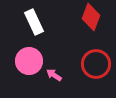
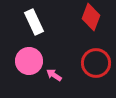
red circle: moved 1 px up
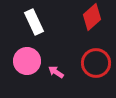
red diamond: moved 1 px right; rotated 28 degrees clockwise
pink circle: moved 2 px left
pink arrow: moved 2 px right, 3 px up
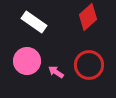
red diamond: moved 4 px left
white rectangle: rotated 30 degrees counterclockwise
red circle: moved 7 px left, 2 px down
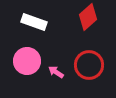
white rectangle: rotated 15 degrees counterclockwise
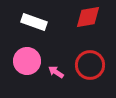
red diamond: rotated 32 degrees clockwise
red circle: moved 1 px right
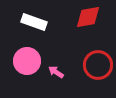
red circle: moved 8 px right
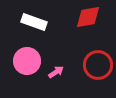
pink arrow: rotated 112 degrees clockwise
